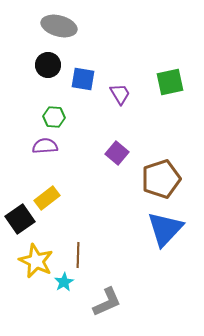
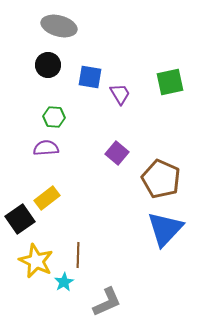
blue square: moved 7 px right, 2 px up
purple semicircle: moved 1 px right, 2 px down
brown pentagon: rotated 30 degrees counterclockwise
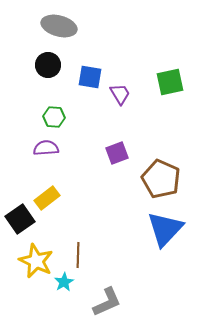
purple square: rotated 30 degrees clockwise
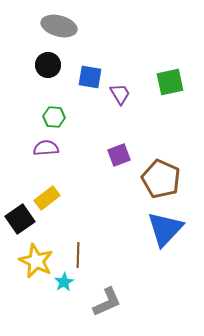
purple square: moved 2 px right, 2 px down
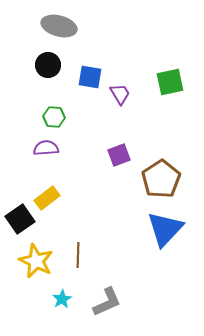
brown pentagon: rotated 15 degrees clockwise
cyan star: moved 2 px left, 17 px down
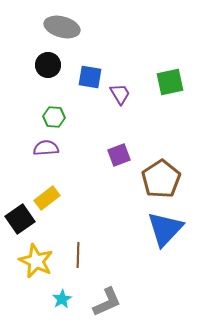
gray ellipse: moved 3 px right, 1 px down
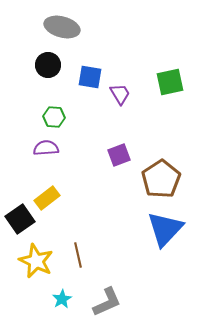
brown line: rotated 15 degrees counterclockwise
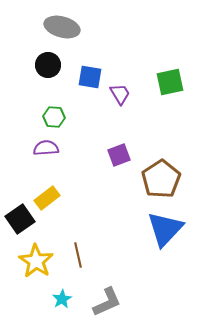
yellow star: rotated 8 degrees clockwise
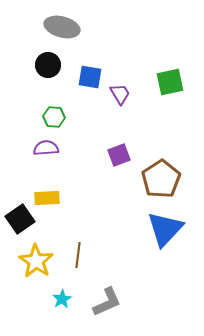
yellow rectangle: rotated 35 degrees clockwise
brown line: rotated 20 degrees clockwise
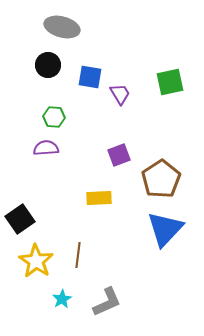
yellow rectangle: moved 52 px right
